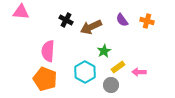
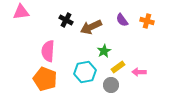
pink triangle: rotated 12 degrees counterclockwise
cyan hexagon: rotated 20 degrees clockwise
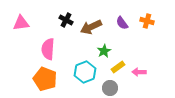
pink triangle: moved 11 px down
purple semicircle: moved 3 px down
pink semicircle: moved 2 px up
cyan hexagon: rotated 10 degrees counterclockwise
gray circle: moved 1 px left, 3 px down
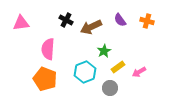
purple semicircle: moved 2 px left, 3 px up
pink arrow: rotated 32 degrees counterclockwise
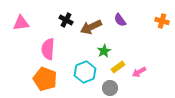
orange cross: moved 15 px right
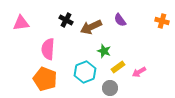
green star: rotated 24 degrees counterclockwise
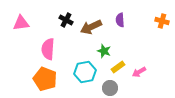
purple semicircle: rotated 32 degrees clockwise
cyan hexagon: rotated 10 degrees clockwise
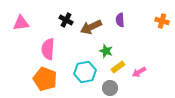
green star: moved 2 px right
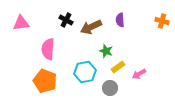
pink arrow: moved 2 px down
orange pentagon: moved 2 px down
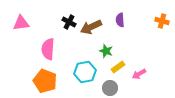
black cross: moved 3 px right, 2 px down
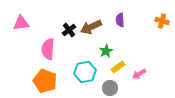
black cross: moved 8 px down; rotated 24 degrees clockwise
green star: rotated 24 degrees clockwise
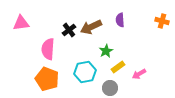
orange pentagon: moved 2 px right, 2 px up
